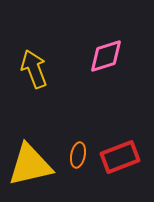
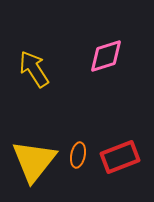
yellow arrow: rotated 12 degrees counterclockwise
yellow triangle: moved 4 px right, 4 px up; rotated 39 degrees counterclockwise
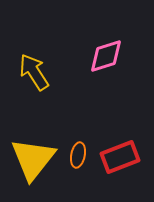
yellow arrow: moved 3 px down
yellow triangle: moved 1 px left, 2 px up
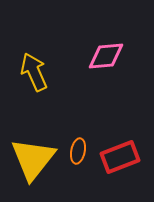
pink diamond: rotated 12 degrees clockwise
yellow arrow: rotated 9 degrees clockwise
orange ellipse: moved 4 px up
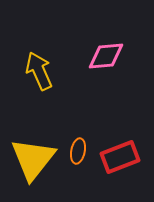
yellow arrow: moved 5 px right, 1 px up
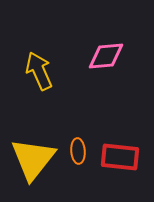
orange ellipse: rotated 15 degrees counterclockwise
red rectangle: rotated 27 degrees clockwise
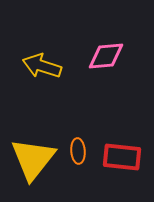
yellow arrow: moved 3 px right, 5 px up; rotated 48 degrees counterclockwise
red rectangle: moved 2 px right
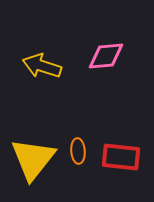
red rectangle: moved 1 px left
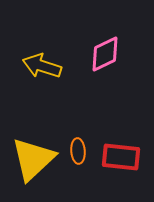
pink diamond: moved 1 px left, 2 px up; rotated 21 degrees counterclockwise
yellow triangle: rotated 9 degrees clockwise
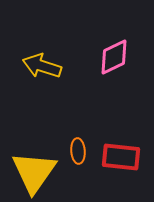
pink diamond: moved 9 px right, 3 px down
yellow triangle: moved 1 px right, 13 px down; rotated 12 degrees counterclockwise
